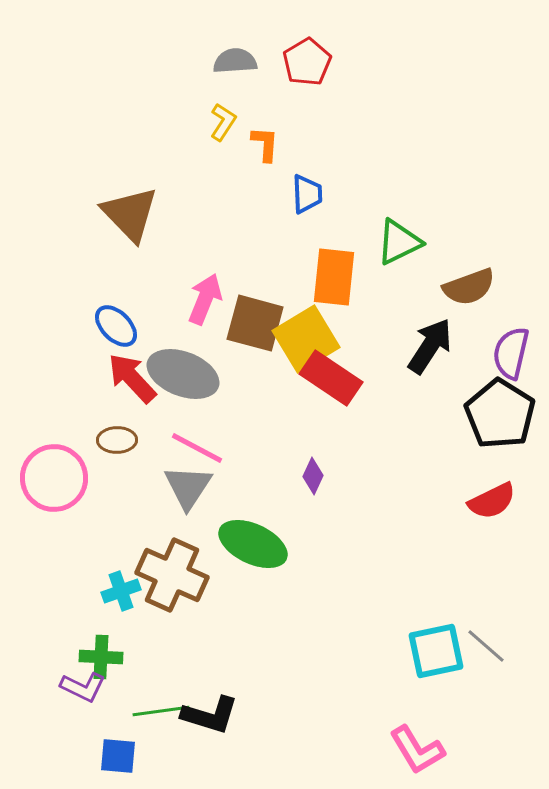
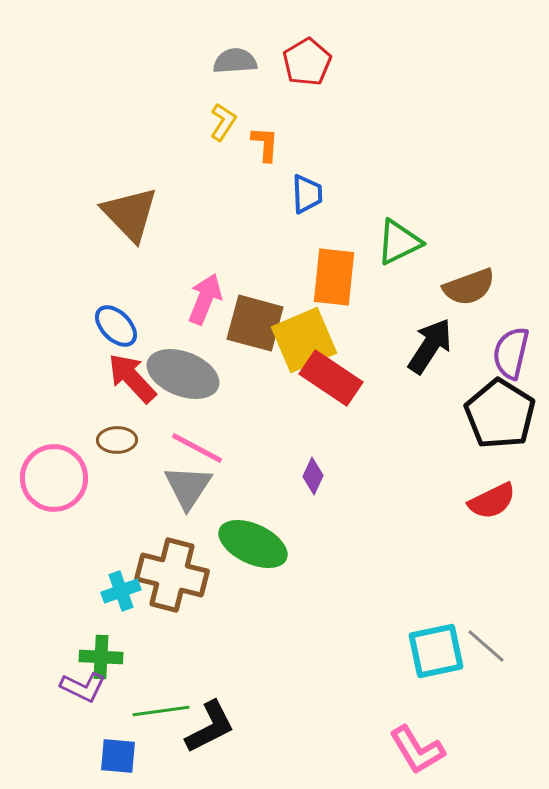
yellow square: moved 2 px left, 1 px down; rotated 8 degrees clockwise
brown cross: rotated 10 degrees counterclockwise
black L-shape: moved 12 px down; rotated 44 degrees counterclockwise
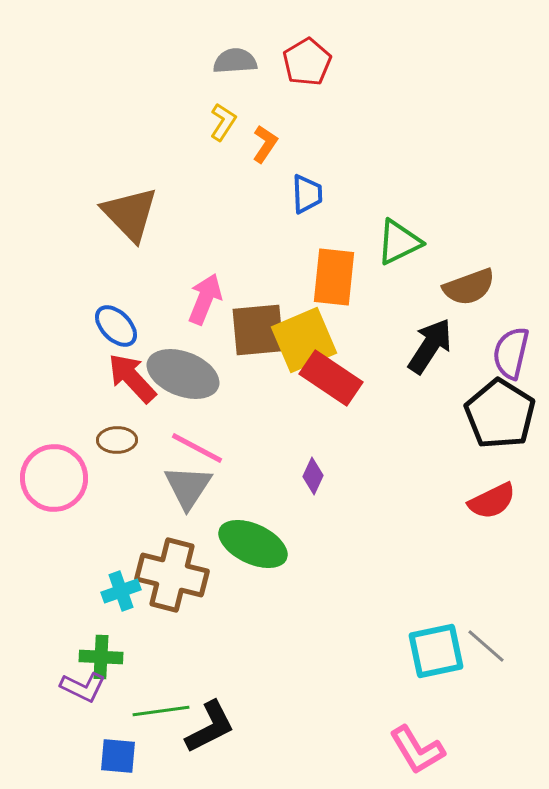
orange L-shape: rotated 30 degrees clockwise
brown square: moved 3 px right, 7 px down; rotated 20 degrees counterclockwise
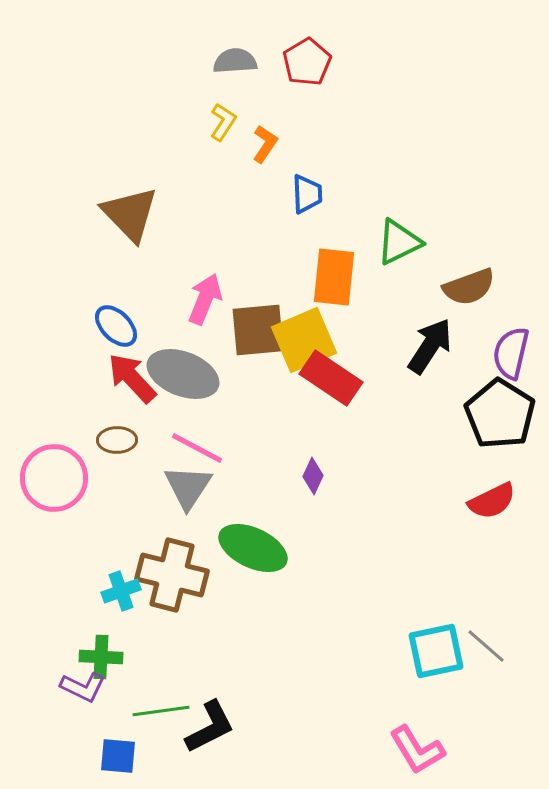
green ellipse: moved 4 px down
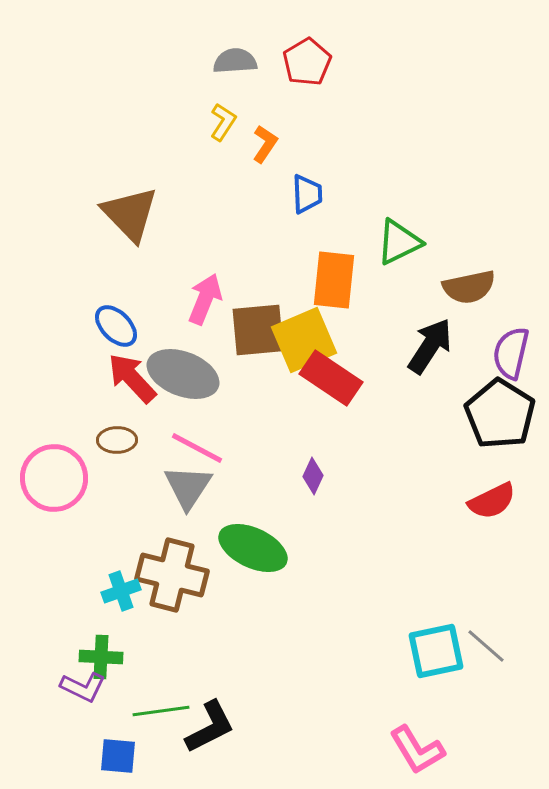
orange rectangle: moved 3 px down
brown semicircle: rotated 8 degrees clockwise
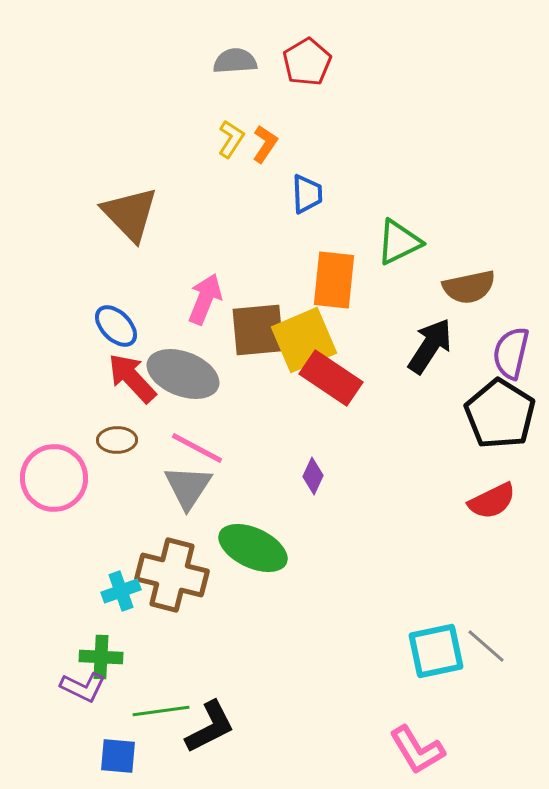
yellow L-shape: moved 8 px right, 17 px down
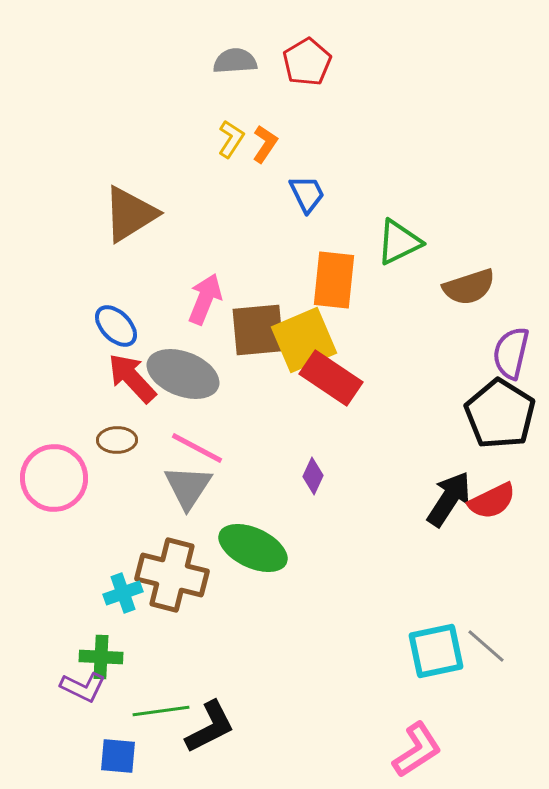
blue trapezoid: rotated 24 degrees counterclockwise
brown triangle: rotated 42 degrees clockwise
brown semicircle: rotated 6 degrees counterclockwise
black arrow: moved 19 px right, 153 px down
cyan cross: moved 2 px right, 2 px down
pink L-shape: rotated 92 degrees counterclockwise
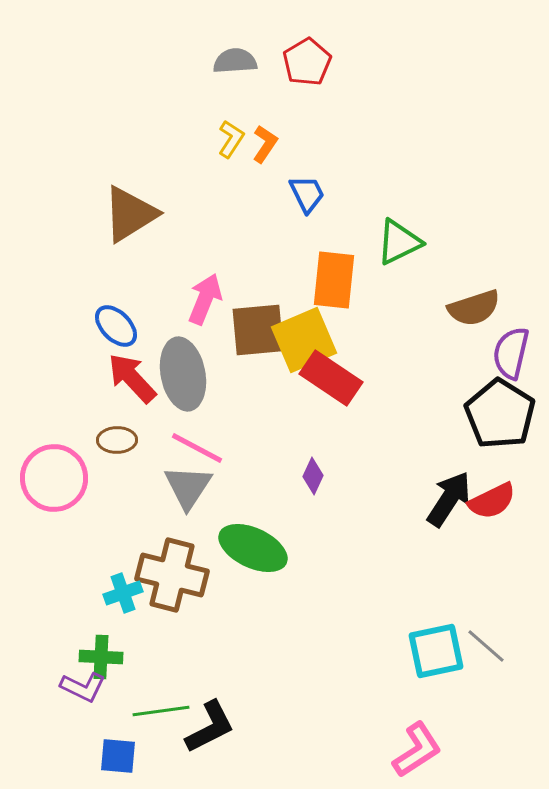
brown semicircle: moved 5 px right, 21 px down
gray ellipse: rotated 58 degrees clockwise
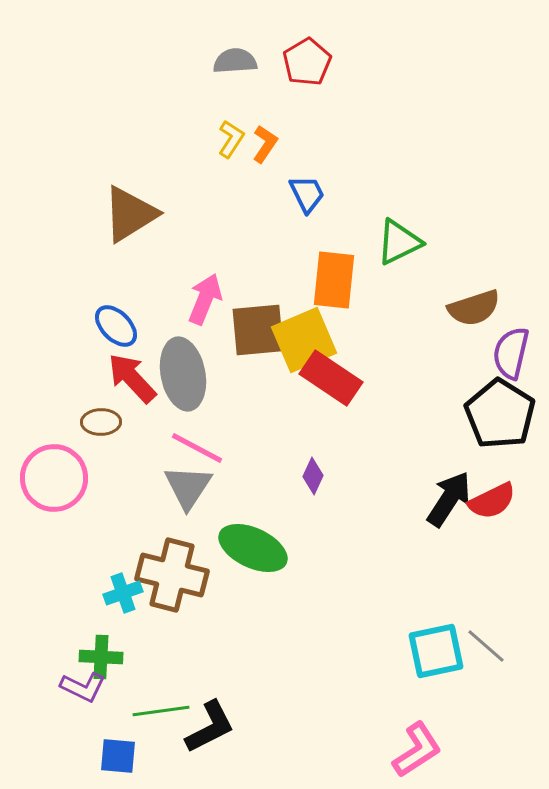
brown ellipse: moved 16 px left, 18 px up
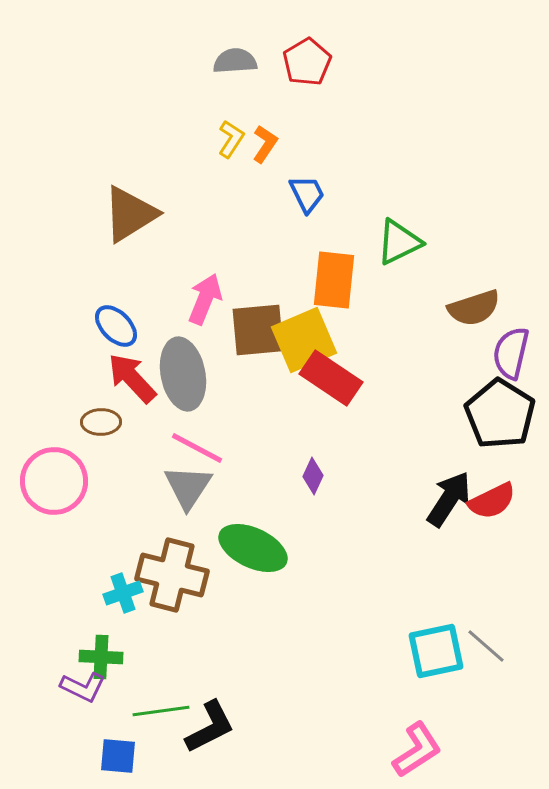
pink circle: moved 3 px down
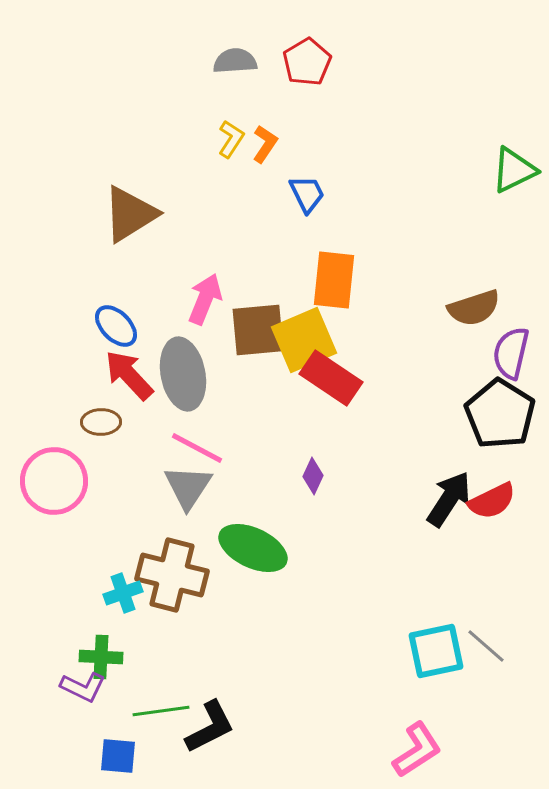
green triangle: moved 115 px right, 72 px up
red arrow: moved 3 px left, 3 px up
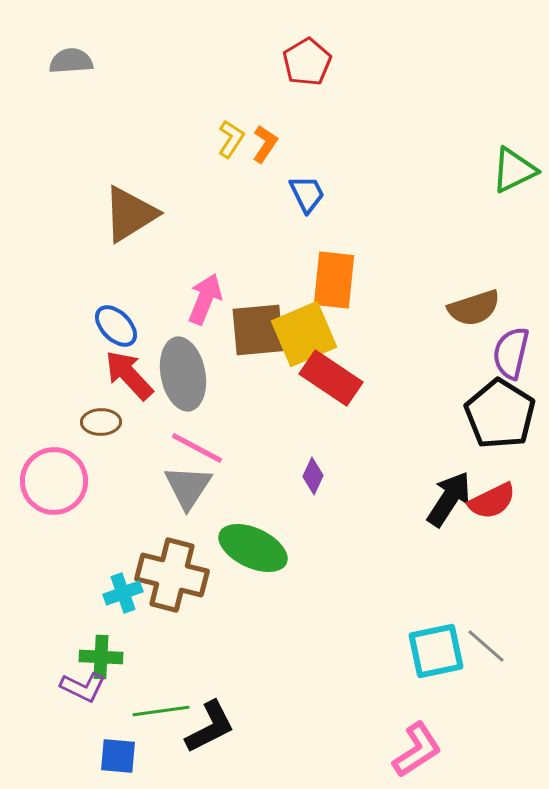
gray semicircle: moved 164 px left
yellow square: moved 6 px up
